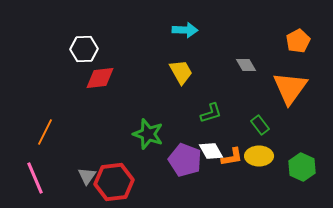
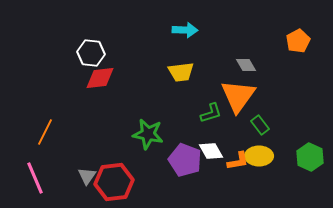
white hexagon: moved 7 px right, 4 px down; rotated 8 degrees clockwise
yellow trapezoid: rotated 112 degrees clockwise
orange triangle: moved 52 px left, 8 px down
green star: rotated 8 degrees counterclockwise
orange L-shape: moved 6 px right, 4 px down
green hexagon: moved 8 px right, 10 px up
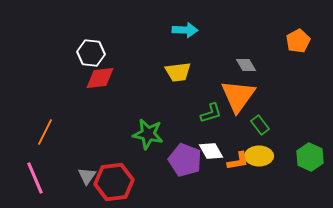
yellow trapezoid: moved 3 px left
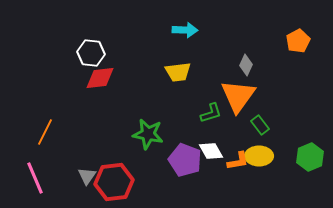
gray diamond: rotated 55 degrees clockwise
green hexagon: rotated 12 degrees clockwise
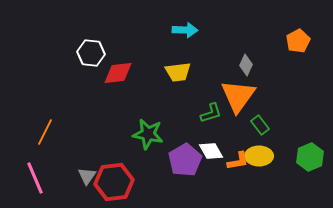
red diamond: moved 18 px right, 5 px up
purple pentagon: rotated 20 degrees clockwise
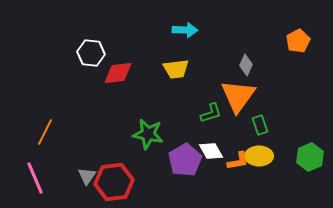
yellow trapezoid: moved 2 px left, 3 px up
green rectangle: rotated 18 degrees clockwise
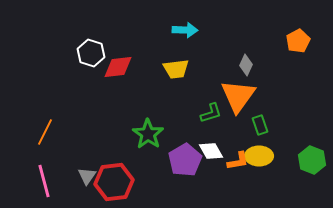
white hexagon: rotated 12 degrees clockwise
red diamond: moved 6 px up
green star: rotated 24 degrees clockwise
green hexagon: moved 2 px right, 3 px down; rotated 16 degrees counterclockwise
pink line: moved 9 px right, 3 px down; rotated 8 degrees clockwise
